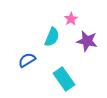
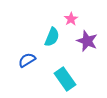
purple star: rotated 10 degrees clockwise
cyan rectangle: moved 1 px right
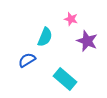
pink star: rotated 24 degrees counterclockwise
cyan semicircle: moved 7 px left
cyan rectangle: rotated 15 degrees counterclockwise
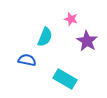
purple star: rotated 10 degrees clockwise
blue semicircle: rotated 42 degrees clockwise
cyan rectangle: rotated 10 degrees counterclockwise
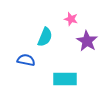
blue semicircle: moved 1 px left
cyan rectangle: rotated 30 degrees counterclockwise
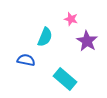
cyan rectangle: rotated 40 degrees clockwise
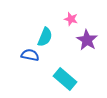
purple star: moved 1 px up
blue semicircle: moved 4 px right, 5 px up
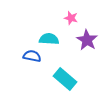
pink star: moved 1 px up
cyan semicircle: moved 4 px right, 2 px down; rotated 108 degrees counterclockwise
blue semicircle: moved 2 px right, 1 px down
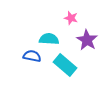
cyan rectangle: moved 14 px up
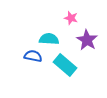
blue semicircle: moved 1 px right
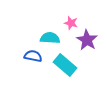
pink star: moved 5 px down
cyan semicircle: moved 1 px right, 1 px up
